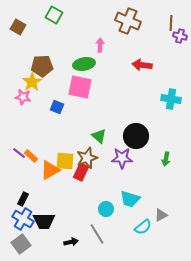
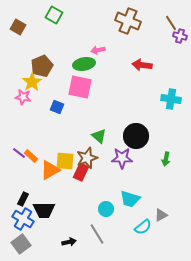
brown line: rotated 35 degrees counterclockwise
pink arrow: moved 2 px left, 5 px down; rotated 104 degrees counterclockwise
brown pentagon: rotated 20 degrees counterclockwise
black trapezoid: moved 11 px up
black arrow: moved 2 px left
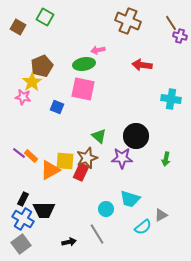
green square: moved 9 px left, 2 px down
pink square: moved 3 px right, 2 px down
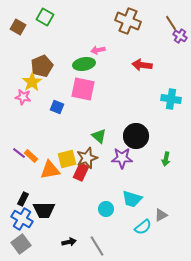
purple cross: rotated 16 degrees clockwise
yellow square: moved 2 px right, 2 px up; rotated 18 degrees counterclockwise
orange triangle: rotated 20 degrees clockwise
cyan trapezoid: moved 2 px right
blue cross: moved 1 px left
gray line: moved 12 px down
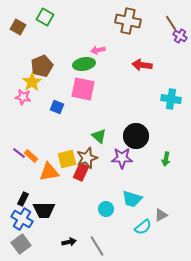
brown cross: rotated 10 degrees counterclockwise
orange triangle: moved 1 px left, 2 px down
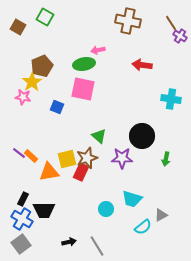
black circle: moved 6 px right
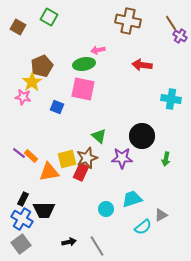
green square: moved 4 px right
cyan trapezoid: rotated 145 degrees clockwise
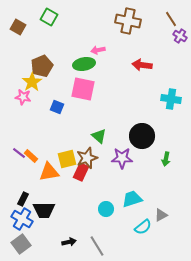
brown line: moved 4 px up
